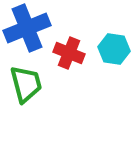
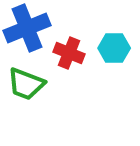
cyan hexagon: moved 1 px up; rotated 8 degrees counterclockwise
green trapezoid: rotated 126 degrees clockwise
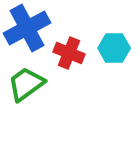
blue cross: rotated 6 degrees counterclockwise
green trapezoid: rotated 123 degrees clockwise
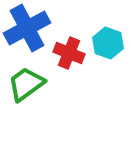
cyan hexagon: moved 6 px left, 5 px up; rotated 20 degrees clockwise
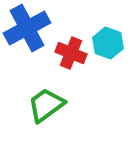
red cross: moved 2 px right
green trapezoid: moved 20 px right, 21 px down
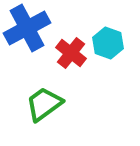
red cross: rotated 16 degrees clockwise
green trapezoid: moved 2 px left, 1 px up
